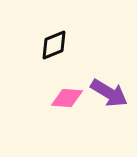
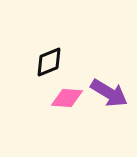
black diamond: moved 5 px left, 17 px down
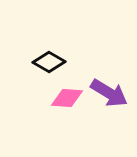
black diamond: rotated 52 degrees clockwise
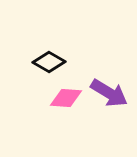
pink diamond: moved 1 px left
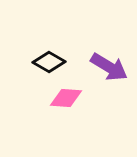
purple arrow: moved 26 px up
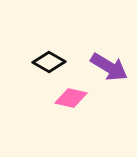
pink diamond: moved 5 px right; rotated 8 degrees clockwise
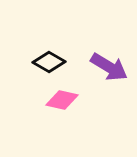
pink diamond: moved 9 px left, 2 px down
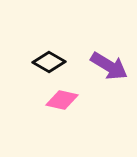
purple arrow: moved 1 px up
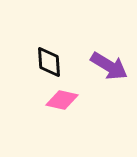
black diamond: rotated 56 degrees clockwise
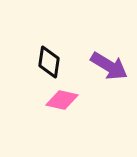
black diamond: rotated 12 degrees clockwise
